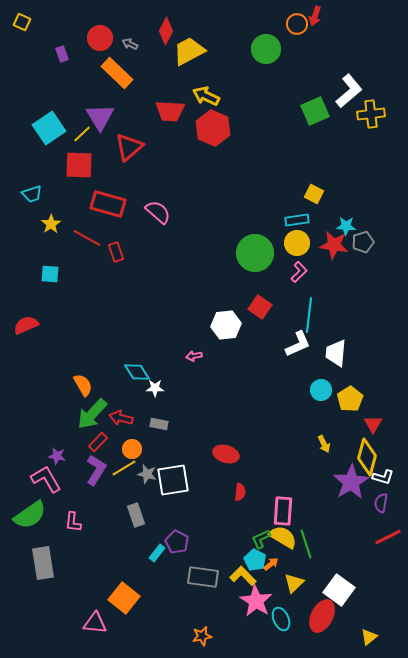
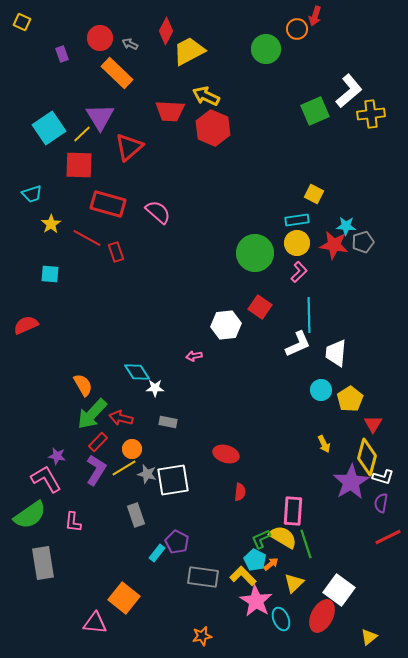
orange circle at (297, 24): moved 5 px down
cyan line at (309, 315): rotated 8 degrees counterclockwise
gray rectangle at (159, 424): moved 9 px right, 2 px up
pink rectangle at (283, 511): moved 10 px right
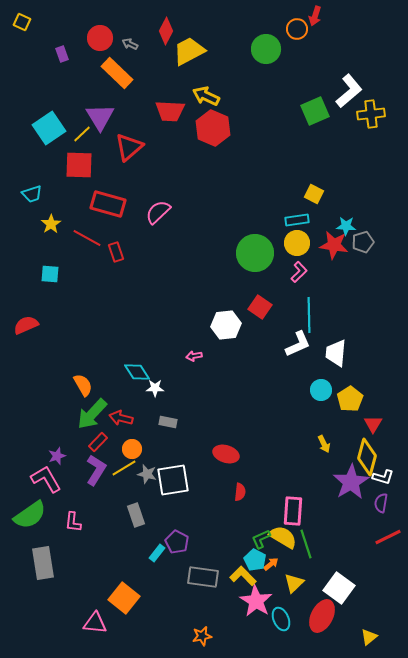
pink semicircle at (158, 212): rotated 84 degrees counterclockwise
purple star at (57, 456): rotated 30 degrees counterclockwise
white square at (339, 590): moved 2 px up
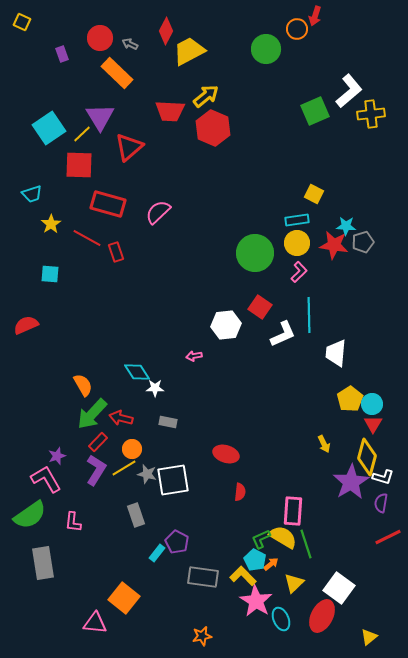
yellow arrow at (206, 96): rotated 116 degrees clockwise
white L-shape at (298, 344): moved 15 px left, 10 px up
cyan circle at (321, 390): moved 51 px right, 14 px down
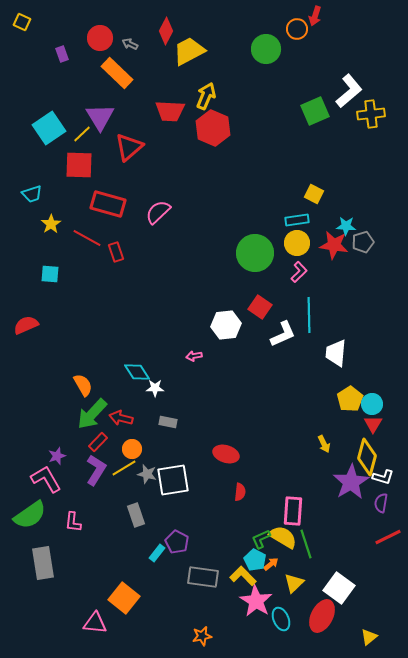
yellow arrow at (206, 96): rotated 28 degrees counterclockwise
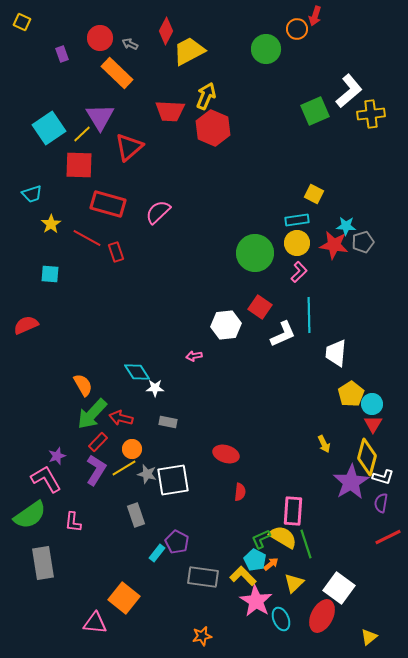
yellow pentagon at (350, 399): moved 1 px right, 5 px up
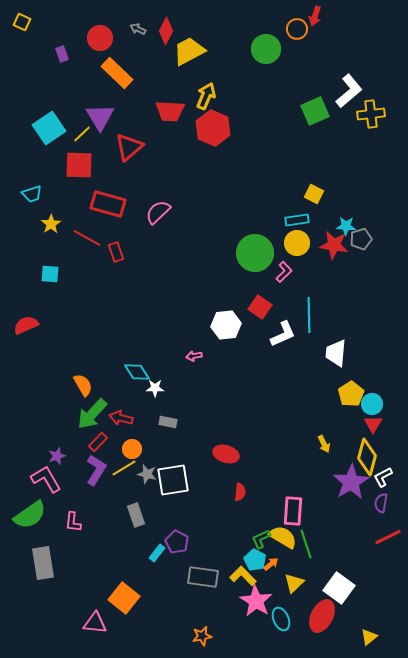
gray arrow at (130, 44): moved 8 px right, 15 px up
gray pentagon at (363, 242): moved 2 px left, 3 px up
pink L-shape at (299, 272): moved 15 px left
white L-shape at (383, 477): rotated 135 degrees clockwise
